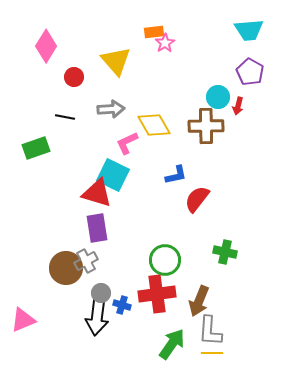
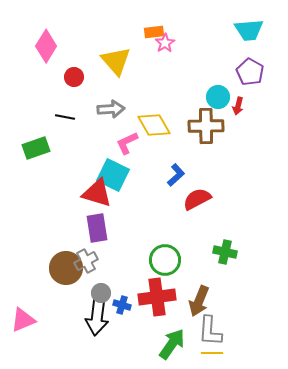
blue L-shape: rotated 30 degrees counterclockwise
red semicircle: rotated 24 degrees clockwise
red cross: moved 3 px down
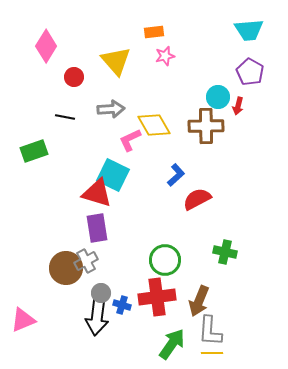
pink star: moved 13 px down; rotated 18 degrees clockwise
pink L-shape: moved 3 px right, 3 px up
green rectangle: moved 2 px left, 3 px down
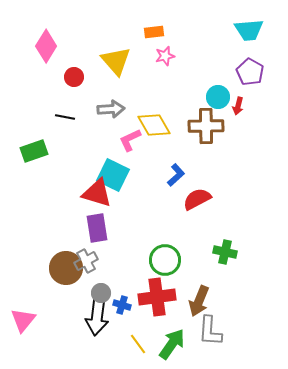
pink triangle: rotated 28 degrees counterclockwise
yellow line: moved 74 px left, 9 px up; rotated 55 degrees clockwise
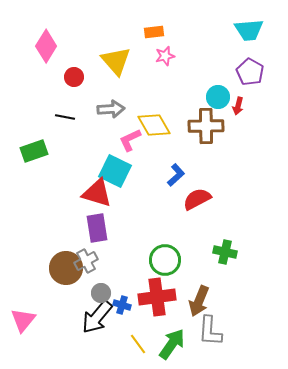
cyan square: moved 2 px right, 4 px up
black arrow: rotated 33 degrees clockwise
